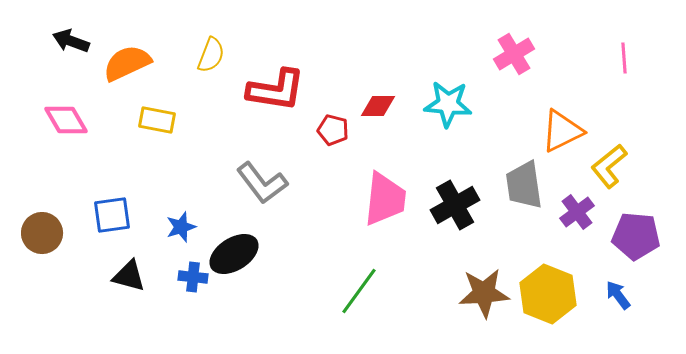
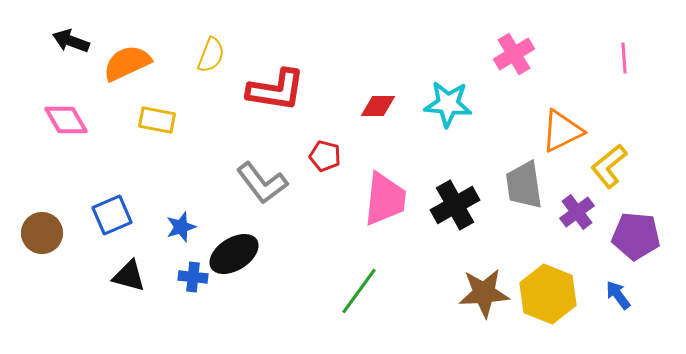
red pentagon: moved 8 px left, 26 px down
blue square: rotated 15 degrees counterclockwise
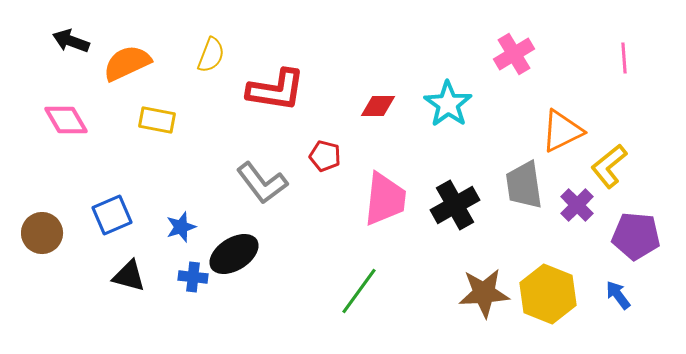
cyan star: rotated 30 degrees clockwise
purple cross: moved 7 px up; rotated 8 degrees counterclockwise
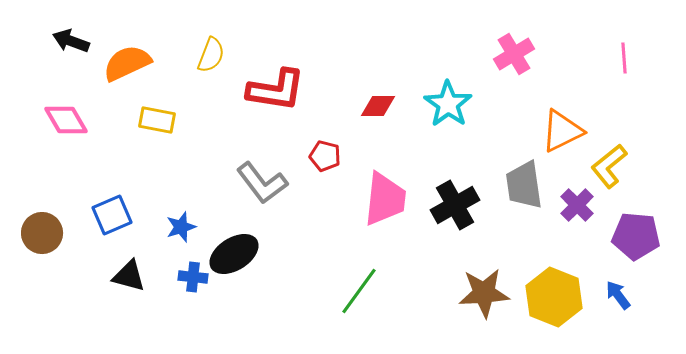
yellow hexagon: moved 6 px right, 3 px down
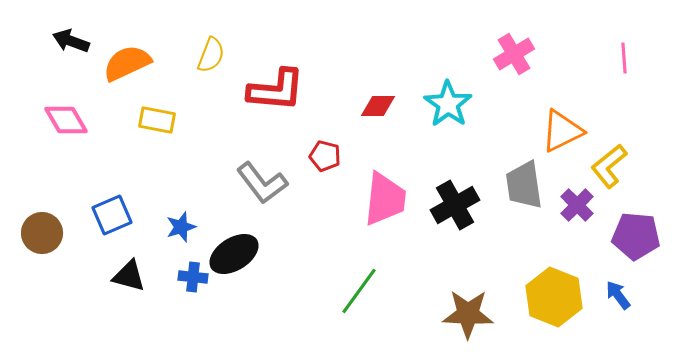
red L-shape: rotated 4 degrees counterclockwise
brown star: moved 16 px left, 21 px down; rotated 6 degrees clockwise
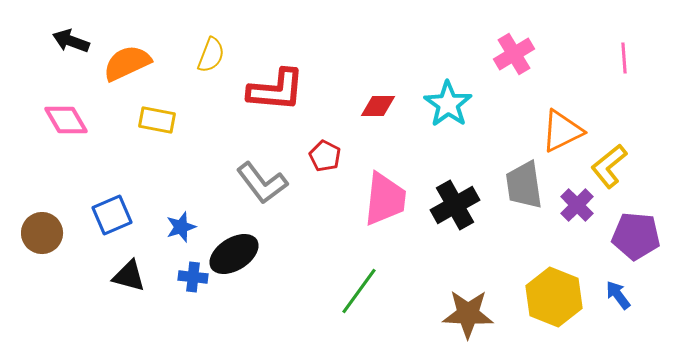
red pentagon: rotated 12 degrees clockwise
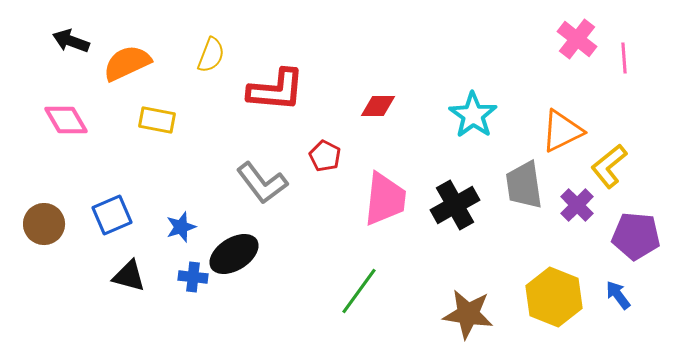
pink cross: moved 63 px right, 15 px up; rotated 21 degrees counterclockwise
cyan star: moved 25 px right, 11 px down
brown circle: moved 2 px right, 9 px up
brown star: rotated 6 degrees clockwise
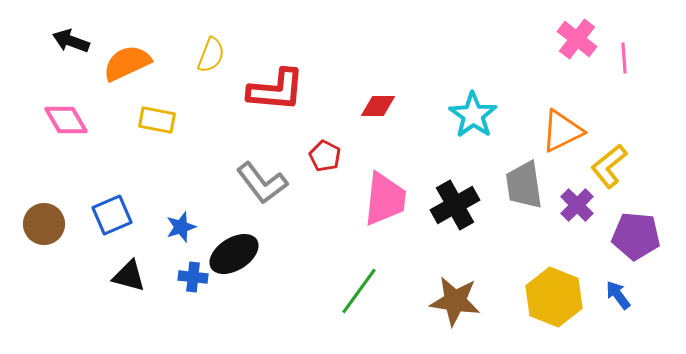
brown star: moved 13 px left, 13 px up
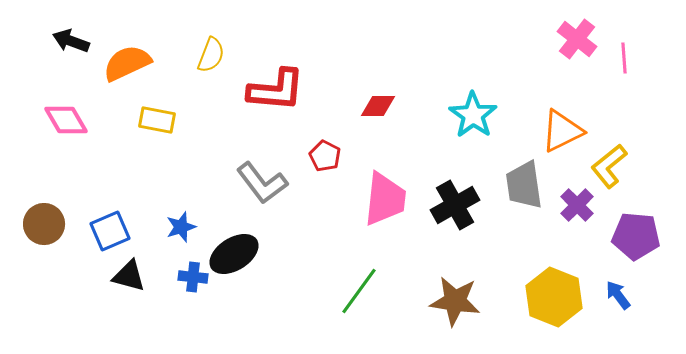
blue square: moved 2 px left, 16 px down
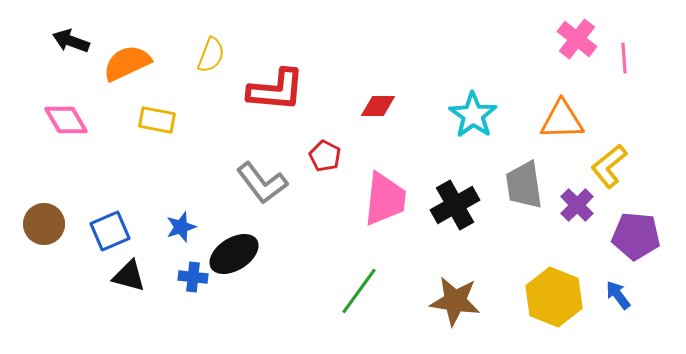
orange triangle: moved 11 px up; rotated 24 degrees clockwise
